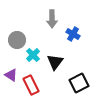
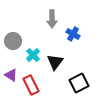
gray circle: moved 4 px left, 1 px down
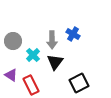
gray arrow: moved 21 px down
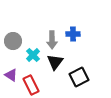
blue cross: rotated 32 degrees counterclockwise
black square: moved 6 px up
